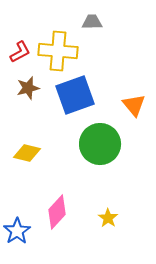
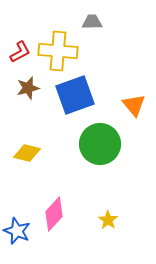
pink diamond: moved 3 px left, 2 px down
yellow star: moved 2 px down
blue star: rotated 16 degrees counterclockwise
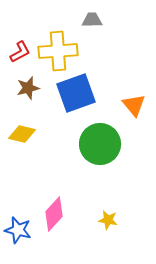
gray trapezoid: moved 2 px up
yellow cross: rotated 9 degrees counterclockwise
blue square: moved 1 px right, 2 px up
yellow diamond: moved 5 px left, 19 px up
yellow star: rotated 24 degrees counterclockwise
blue star: moved 1 px right, 1 px up; rotated 8 degrees counterclockwise
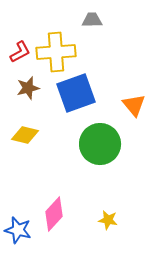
yellow cross: moved 2 px left, 1 px down
yellow diamond: moved 3 px right, 1 px down
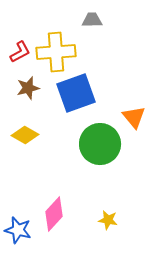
orange triangle: moved 12 px down
yellow diamond: rotated 16 degrees clockwise
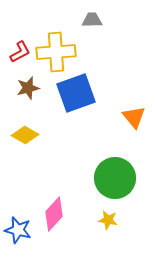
green circle: moved 15 px right, 34 px down
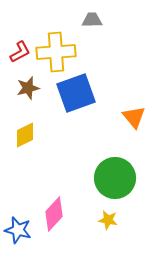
yellow diamond: rotated 56 degrees counterclockwise
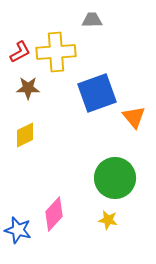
brown star: rotated 15 degrees clockwise
blue square: moved 21 px right
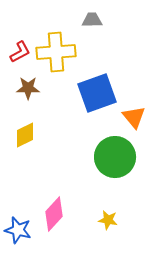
green circle: moved 21 px up
